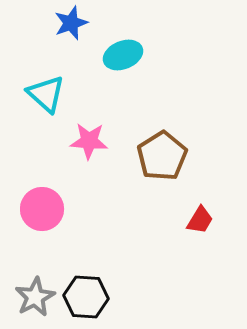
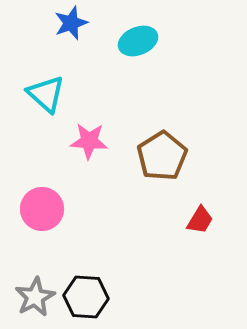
cyan ellipse: moved 15 px right, 14 px up
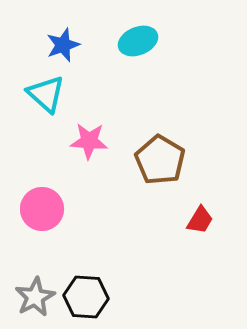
blue star: moved 8 px left, 22 px down
brown pentagon: moved 2 px left, 4 px down; rotated 9 degrees counterclockwise
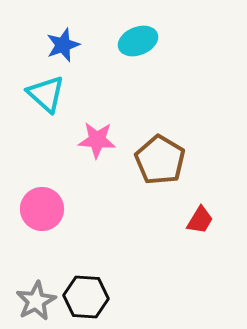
pink star: moved 8 px right, 1 px up
gray star: moved 1 px right, 4 px down
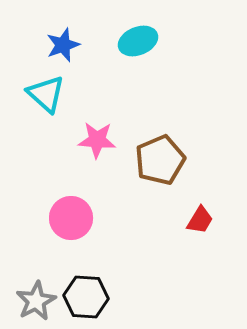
brown pentagon: rotated 18 degrees clockwise
pink circle: moved 29 px right, 9 px down
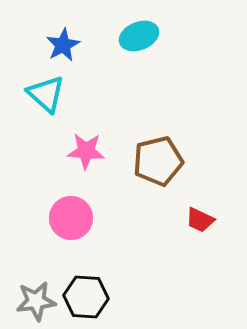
cyan ellipse: moved 1 px right, 5 px up
blue star: rotated 8 degrees counterclockwise
pink star: moved 11 px left, 11 px down
brown pentagon: moved 2 px left, 1 px down; rotated 9 degrees clockwise
red trapezoid: rotated 84 degrees clockwise
gray star: rotated 21 degrees clockwise
